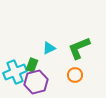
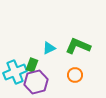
green L-shape: moved 1 px left, 2 px up; rotated 45 degrees clockwise
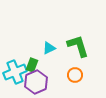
green L-shape: rotated 50 degrees clockwise
purple hexagon: rotated 10 degrees counterclockwise
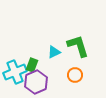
cyan triangle: moved 5 px right, 4 px down
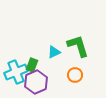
cyan cross: moved 1 px right
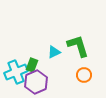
orange circle: moved 9 px right
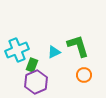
cyan cross: moved 1 px right, 22 px up
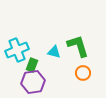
cyan triangle: rotated 40 degrees clockwise
orange circle: moved 1 px left, 2 px up
purple hexagon: moved 3 px left; rotated 15 degrees clockwise
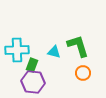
cyan cross: rotated 20 degrees clockwise
purple hexagon: rotated 15 degrees clockwise
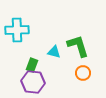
cyan cross: moved 20 px up
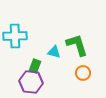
cyan cross: moved 2 px left, 6 px down
green L-shape: moved 1 px left, 1 px up
green rectangle: moved 3 px right, 1 px down
purple hexagon: moved 2 px left
